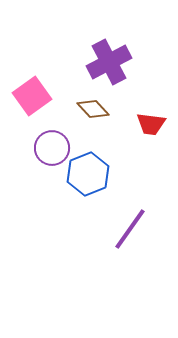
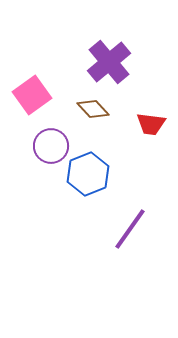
purple cross: rotated 12 degrees counterclockwise
pink square: moved 1 px up
purple circle: moved 1 px left, 2 px up
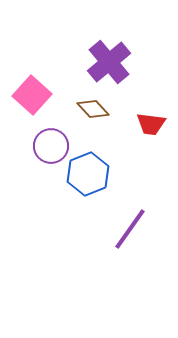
pink square: rotated 12 degrees counterclockwise
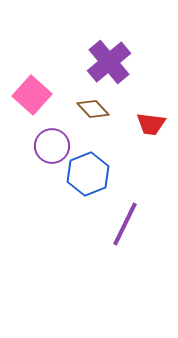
purple circle: moved 1 px right
purple line: moved 5 px left, 5 px up; rotated 9 degrees counterclockwise
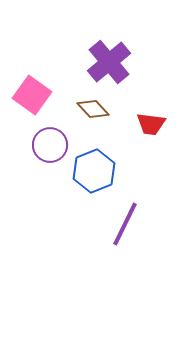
pink square: rotated 6 degrees counterclockwise
purple circle: moved 2 px left, 1 px up
blue hexagon: moved 6 px right, 3 px up
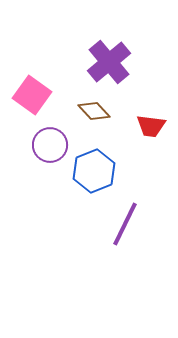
brown diamond: moved 1 px right, 2 px down
red trapezoid: moved 2 px down
